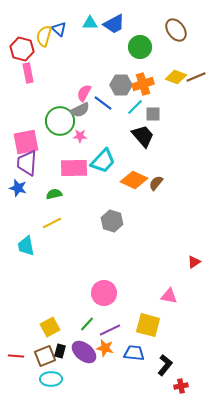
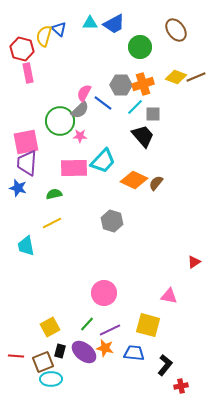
gray semicircle at (80, 110): rotated 18 degrees counterclockwise
brown square at (45, 356): moved 2 px left, 6 px down
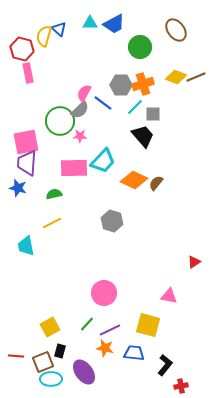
purple ellipse at (84, 352): moved 20 px down; rotated 15 degrees clockwise
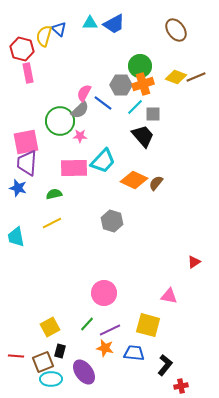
green circle at (140, 47): moved 19 px down
cyan trapezoid at (26, 246): moved 10 px left, 9 px up
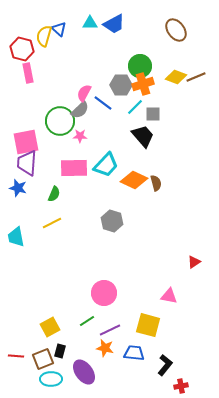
cyan trapezoid at (103, 161): moved 3 px right, 4 px down
brown semicircle at (156, 183): rotated 126 degrees clockwise
green semicircle at (54, 194): rotated 126 degrees clockwise
green line at (87, 324): moved 3 px up; rotated 14 degrees clockwise
brown square at (43, 362): moved 3 px up
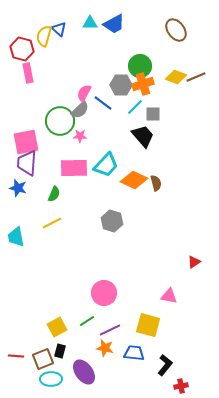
yellow square at (50, 327): moved 7 px right
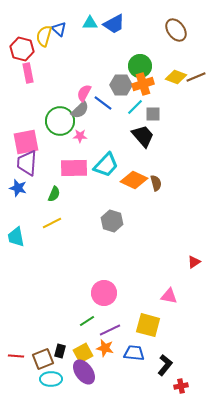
yellow square at (57, 327): moved 26 px right, 26 px down
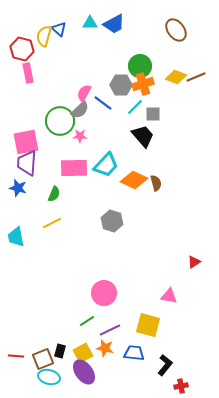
cyan ellipse at (51, 379): moved 2 px left, 2 px up; rotated 15 degrees clockwise
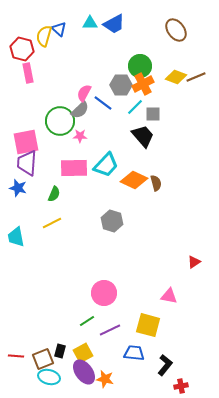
orange cross at (143, 84): rotated 10 degrees counterclockwise
orange star at (105, 348): moved 31 px down
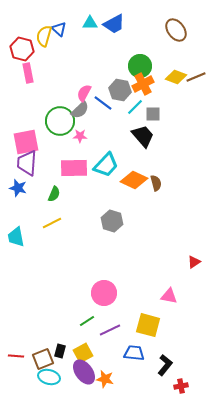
gray hexagon at (121, 85): moved 1 px left, 5 px down; rotated 10 degrees clockwise
